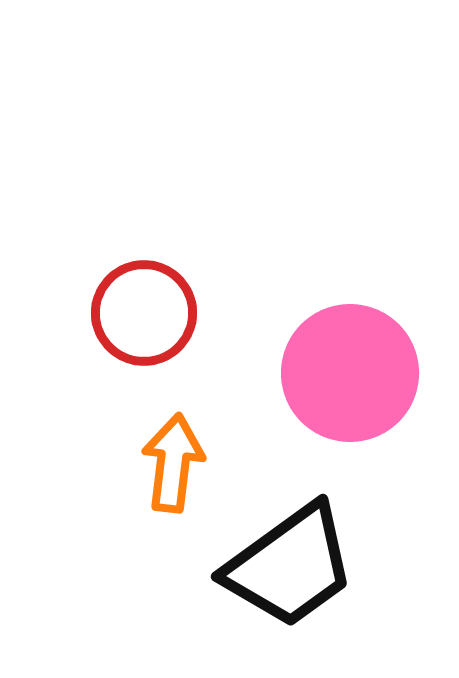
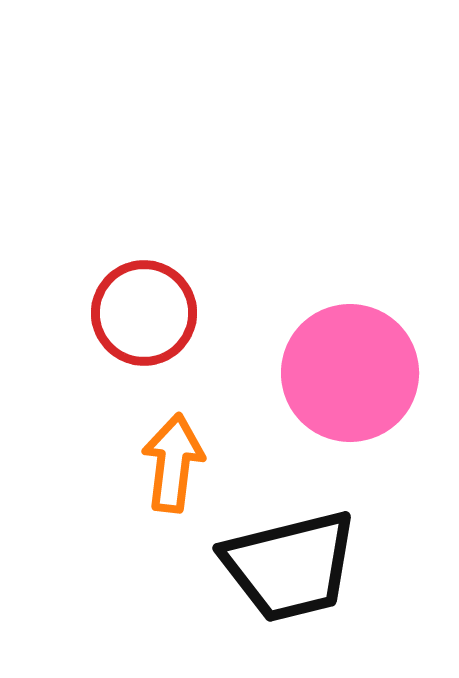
black trapezoid: rotated 22 degrees clockwise
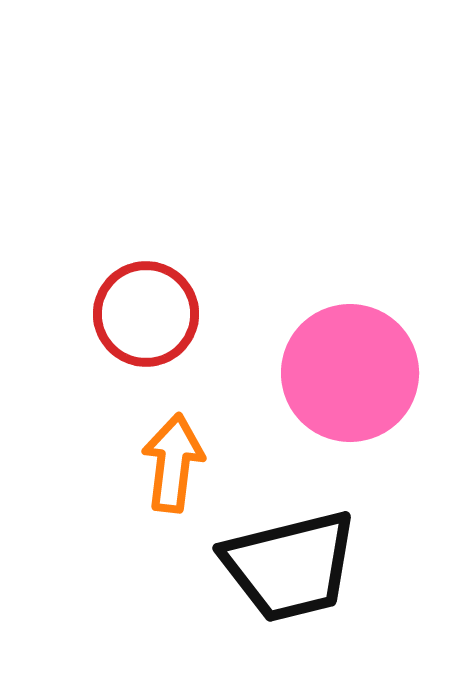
red circle: moved 2 px right, 1 px down
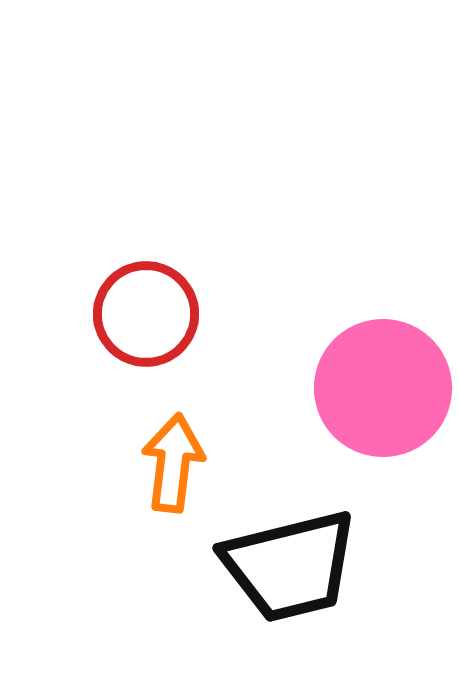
pink circle: moved 33 px right, 15 px down
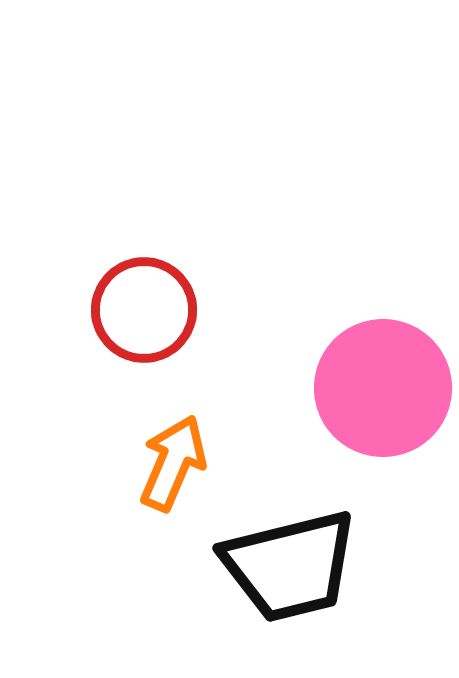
red circle: moved 2 px left, 4 px up
orange arrow: rotated 16 degrees clockwise
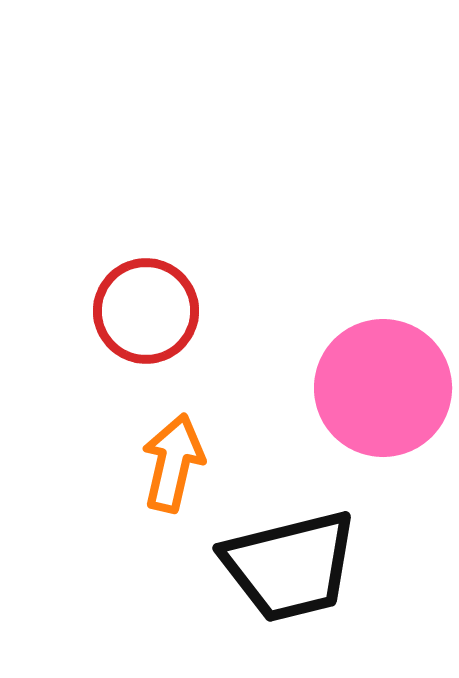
red circle: moved 2 px right, 1 px down
orange arrow: rotated 10 degrees counterclockwise
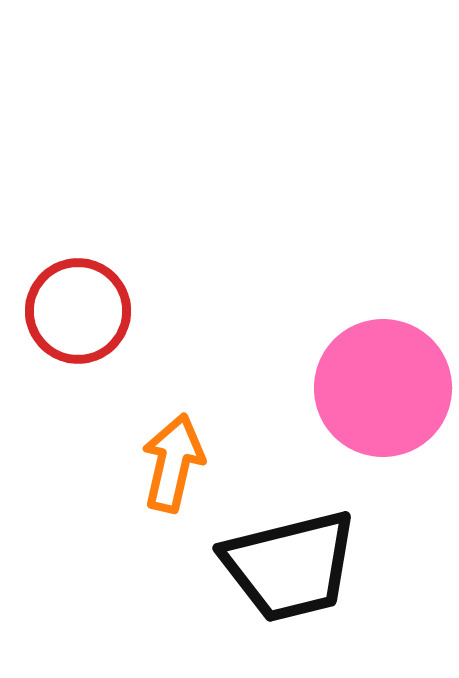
red circle: moved 68 px left
